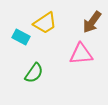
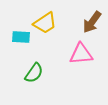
cyan rectangle: rotated 24 degrees counterclockwise
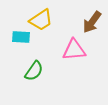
yellow trapezoid: moved 4 px left, 3 px up
pink triangle: moved 7 px left, 4 px up
green semicircle: moved 2 px up
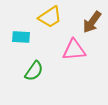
yellow trapezoid: moved 9 px right, 3 px up
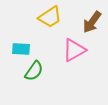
cyan rectangle: moved 12 px down
pink triangle: rotated 25 degrees counterclockwise
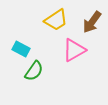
yellow trapezoid: moved 6 px right, 3 px down
cyan rectangle: rotated 24 degrees clockwise
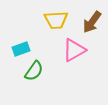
yellow trapezoid: rotated 30 degrees clockwise
cyan rectangle: rotated 48 degrees counterclockwise
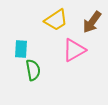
yellow trapezoid: rotated 30 degrees counterclockwise
cyan rectangle: rotated 66 degrees counterclockwise
green semicircle: moved 1 px left, 1 px up; rotated 45 degrees counterclockwise
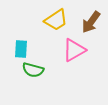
brown arrow: moved 1 px left
green semicircle: rotated 115 degrees clockwise
